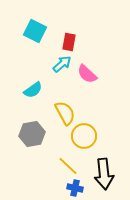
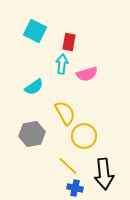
cyan arrow: rotated 42 degrees counterclockwise
pink semicircle: rotated 60 degrees counterclockwise
cyan semicircle: moved 1 px right, 3 px up
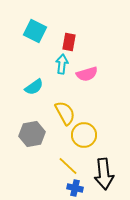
yellow circle: moved 1 px up
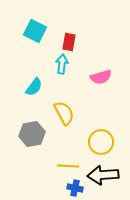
pink semicircle: moved 14 px right, 3 px down
cyan semicircle: rotated 18 degrees counterclockwise
yellow semicircle: moved 1 px left
yellow circle: moved 17 px right, 7 px down
yellow line: rotated 40 degrees counterclockwise
black arrow: moved 1 px left, 1 px down; rotated 92 degrees clockwise
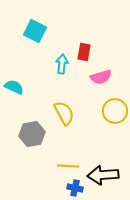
red rectangle: moved 15 px right, 10 px down
cyan semicircle: moved 20 px left; rotated 102 degrees counterclockwise
yellow circle: moved 14 px right, 31 px up
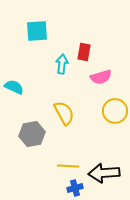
cyan square: moved 2 px right; rotated 30 degrees counterclockwise
black arrow: moved 1 px right, 2 px up
blue cross: rotated 28 degrees counterclockwise
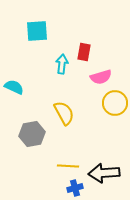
yellow circle: moved 8 px up
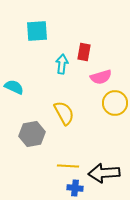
blue cross: rotated 21 degrees clockwise
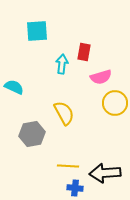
black arrow: moved 1 px right
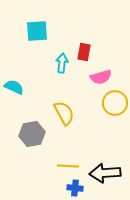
cyan arrow: moved 1 px up
